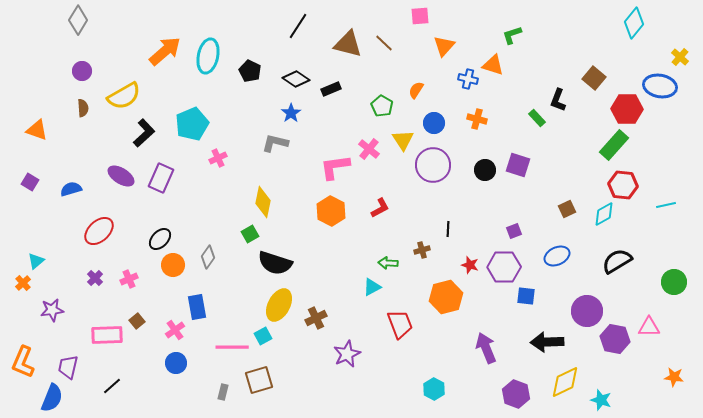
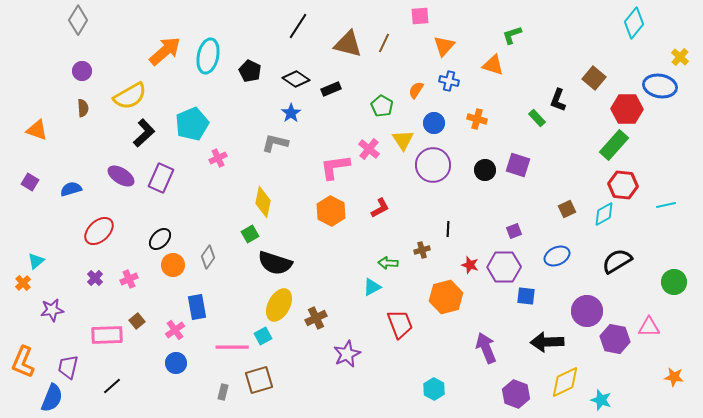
brown line at (384, 43): rotated 72 degrees clockwise
blue cross at (468, 79): moved 19 px left, 2 px down
yellow semicircle at (124, 96): moved 6 px right
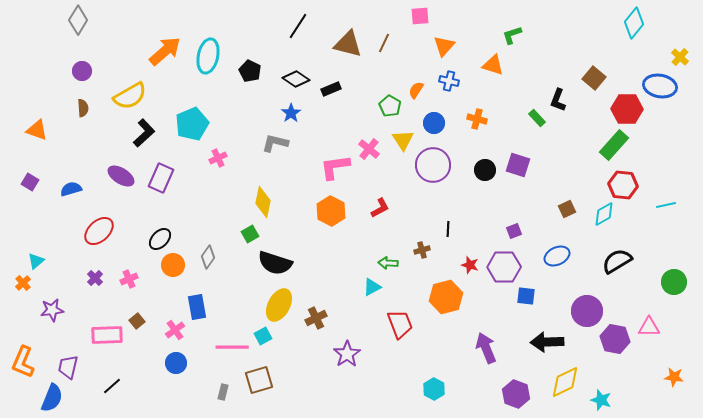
green pentagon at (382, 106): moved 8 px right
purple star at (347, 354): rotated 8 degrees counterclockwise
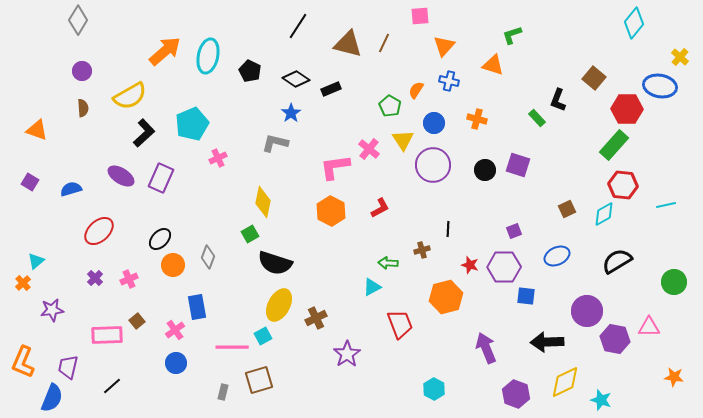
gray diamond at (208, 257): rotated 15 degrees counterclockwise
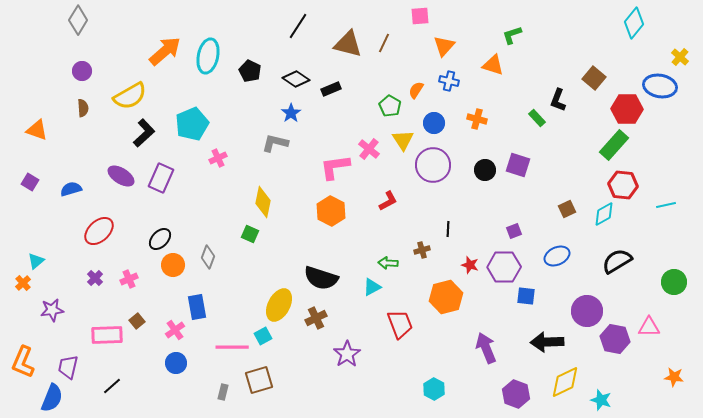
red L-shape at (380, 208): moved 8 px right, 7 px up
green square at (250, 234): rotated 36 degrees counterclockwise
black semicircle at (275, 263): moved 46 px right, 15 px down
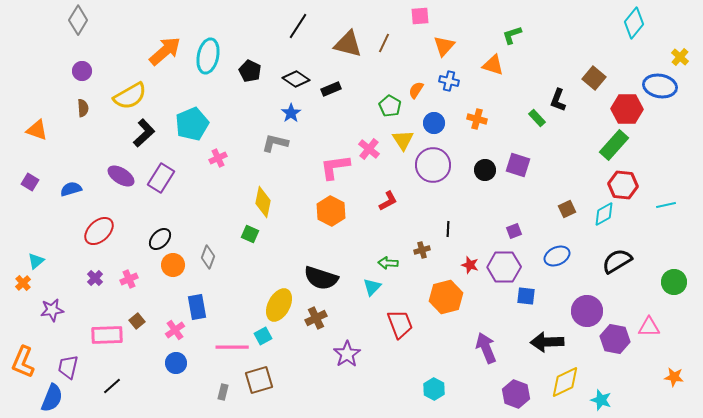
purple rectangle at (161, 178): rotated 8 degrees clockwise
cyan triangle at (372, 287): rotated 18 degrees counterclockwise
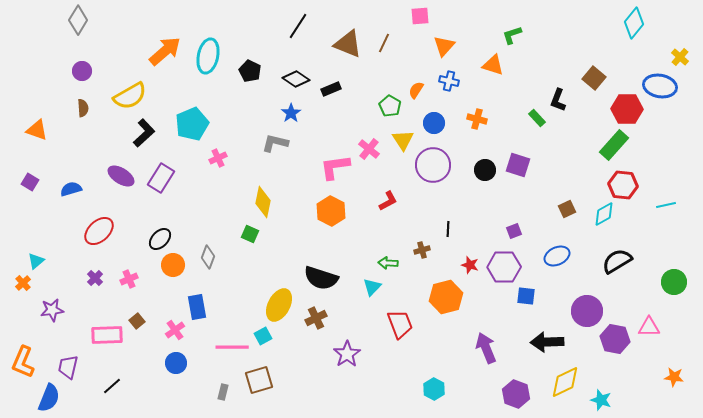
brown triangle at (348, 44): rotated 8 degrees clockwise
blue semicircle at (52, 398): moved 3 px left
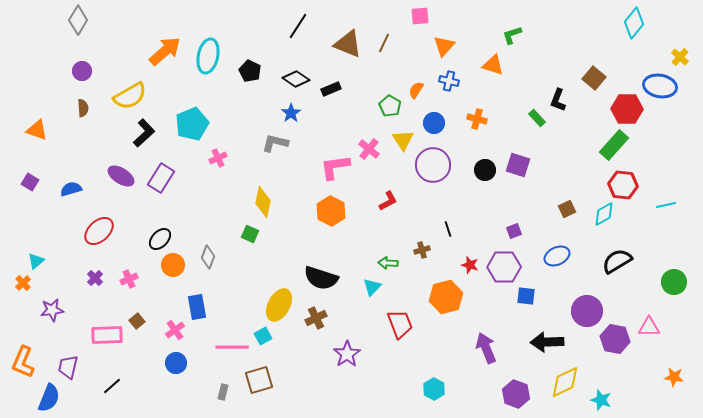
black line at (448, 229): rotated 21 degrees counterclockwise
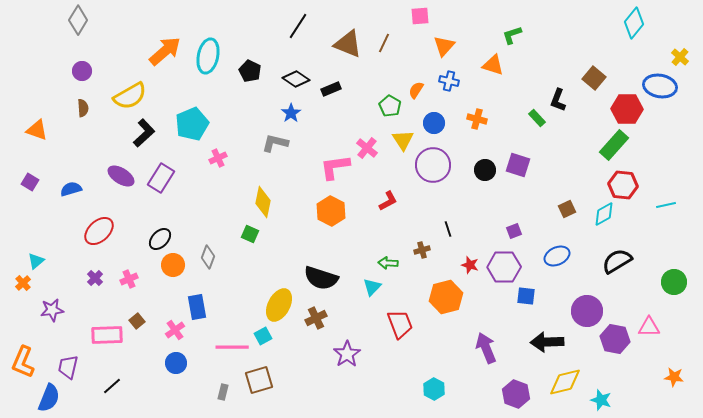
pink cross at (369, 149): moved 2 px left, 1 px up
yellow diamond at (565, 382): rotated 12 degrees clockwise
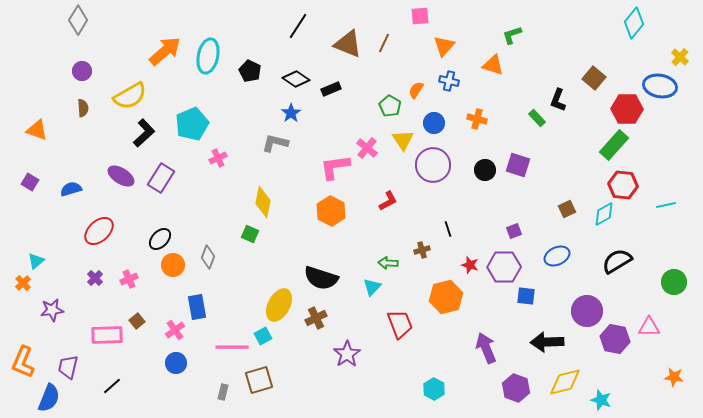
purple hexagon at (516, 394): moved 6 px up
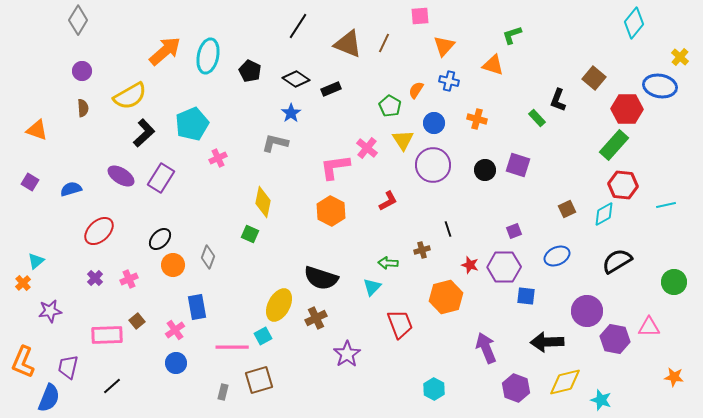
purple star at (52, 310): moved 2 px left, 1 px down
